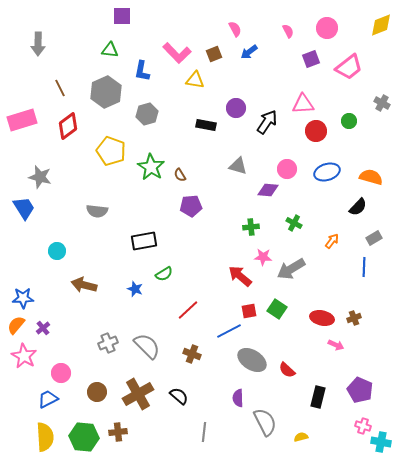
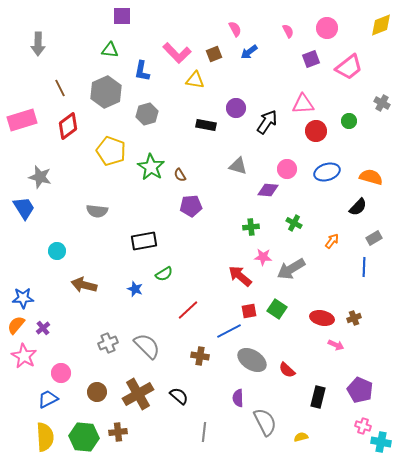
brown cross at (192, 354): moved 8 px right, 2 px down; rotated 12 degrees counterclockwise
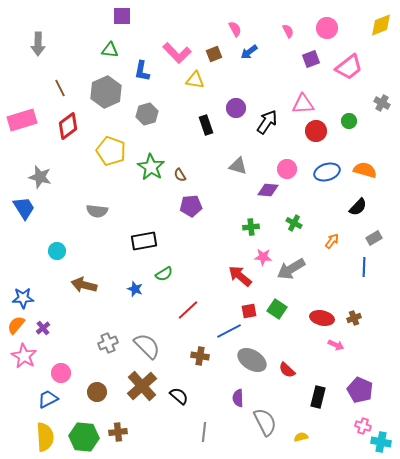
black rectangle at (206, 125): rotated 60 degrees clockwise
orange semicircle at (371, 177): moved 6 px left, 7 px up
brown cross at (138, 394): moved 4 px right, 8 px up; rotated 12 degrees counterclockwise
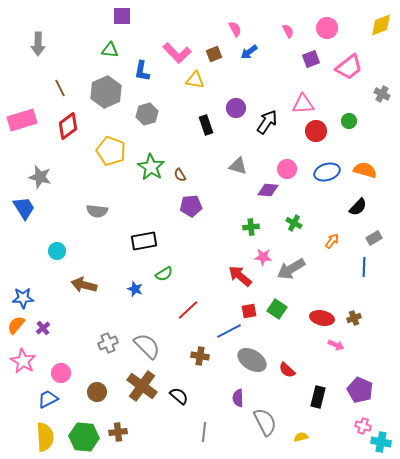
gray cross at (382, 103): moved 9 px up
pink star at (24, 356): moved 1 px left, 5 px down
brown cross at (142, 386): rotated 12 degrees counterclockwise
